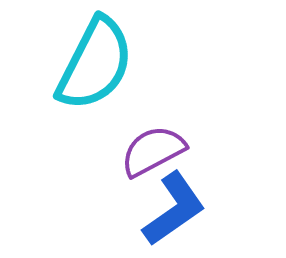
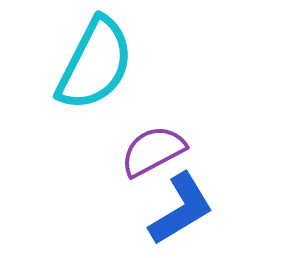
blue L-shape: moved 7 px right; rotated 4 degrees clockwise
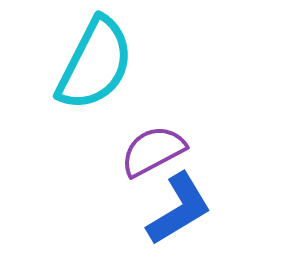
blue L-shape: moved 2 px left
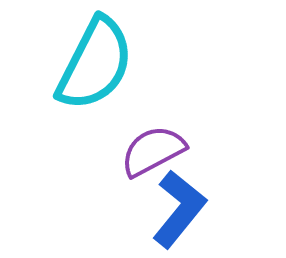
blue L-shape: rotated 20 degrees counterclockwise
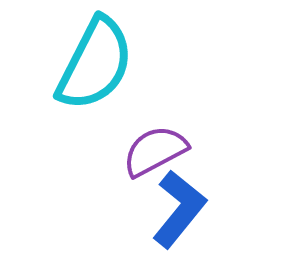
purple semicircle: moved 2 px right
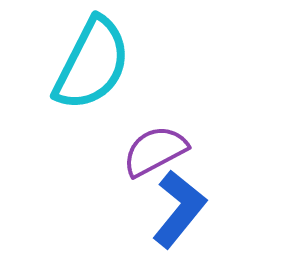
cyan semicircle: moved 3 px left
